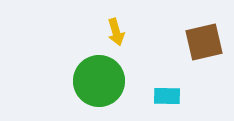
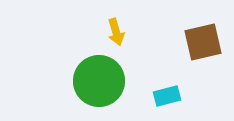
brown square: moved 1 px left
cyan rectangle: rotated 16 degrees counterclockwise
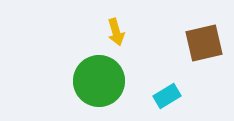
brown square: moved 1 px right, 1 px down
cyan rectangle: rotated 16 degrees counterclockwise
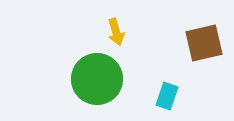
green circle: moved 2 px left, 2 px up
cyan rectangle: rotated 40 degrees counterclockwise
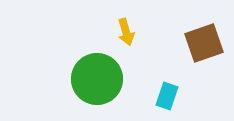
yellow arrow: moved 10 px right
brown square: rotated 6 degrees counterclockwise
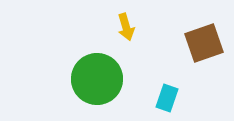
yellow arrow: moved 5 px up
cyan rectangle: moved 2 px down
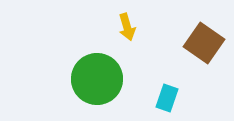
yellow arrow: moved 1 px right
brown square: rotated 36 degrees counterclockwise
